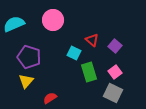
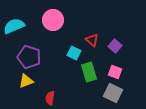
cyan semicircle: moved 2 px down
pink square: rotated 32 degrees counterclockwise
yellow triangle: rotated 28 degrees clockwise
red semicircle: rotated 48 degrees counterclockwise
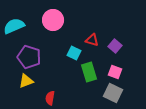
red triangle: rotated 24 degrees counterclockwise
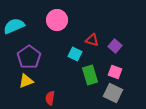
pink circle: moved 4 px right
cyan square: moved 1 px right, 1 px down
purple pentagon: rotated 20 degrees clockwise
green rectangle: moved 1 px right, 3 px down
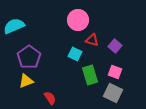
pink circle: moved 21 px right
red semicircle: rotated 136 degrees clockwise
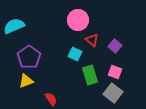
red triangle: rotated 24 degrees clockwise
gray square: rotated 12 degrees clockwise
red semicircle: moved 1 px right, 1 px down
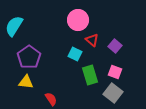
cyan semicircle: rotated 35 degrees counterclockwise
yellow triangle: moved 1 px down; rotated 28 degrees clockwise
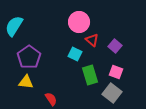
pink circle: moved 1 px right, 2 px down
pink square: moved 1 px right
gray square: moved 1 px left
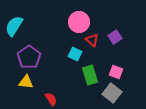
purple square: moved 9 px up; rotated 16 degrees clockwise
